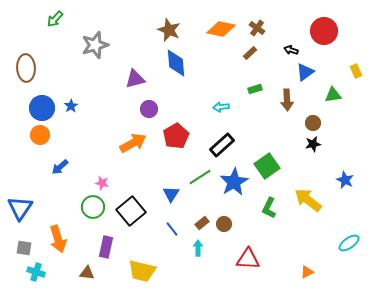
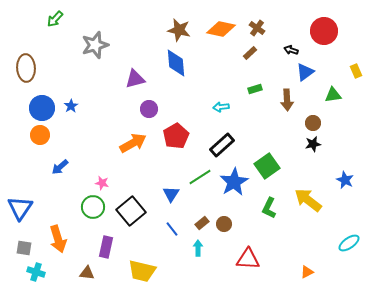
brown star at (169, 30): moved 10 px right; rotated 10 degrees counterclockwise
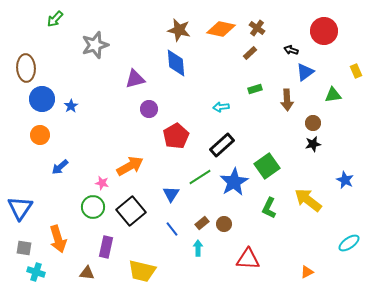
blue circle at (42, 108): moved 9 px up
orange arrow at (133, 143): moved 3 px left, 23 px down
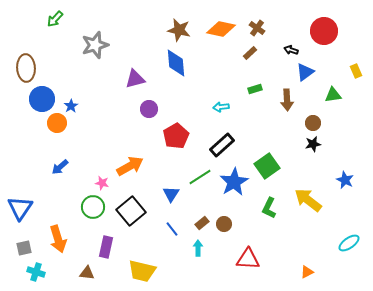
orange circle at (40, 135): moved 17 px right, 12 px up
gray square at (24, 248): rotated 21 degrees counterclockwise
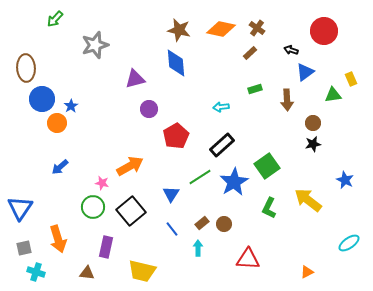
yellow rectangle at (356, 71): moved 5 px left, 8 px down
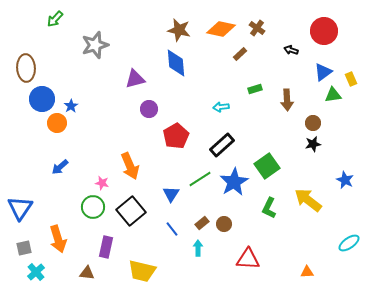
brown rectangle at (250, 53): moved 10 px left, 1 px down
blue triangle at (305, 72): moved 18 px right
orange arrow at (130, 166): rotated 96 degrees clockwise
green line at (200, 177): moved 2 px down
cyan cross at (36, 272): rotated 30 degrees clockwise
orange triangle at (307, 272): rotated 24 degrees clockwise
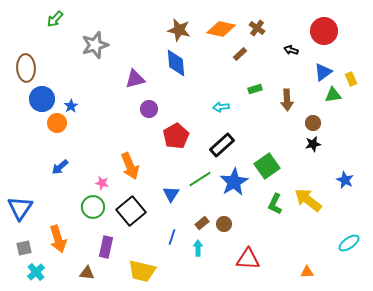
green L-shape at (269, 208): moved 6 px right, 4 px up
blue line at (172, 229): moved 8 px down; rotated 56 degrees clockwise
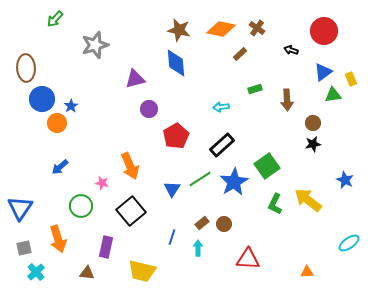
blue triangle at (171, 194): moved 1 px right, 5 px up
green circle at (93, 207): moved 12 px left, 1 px up
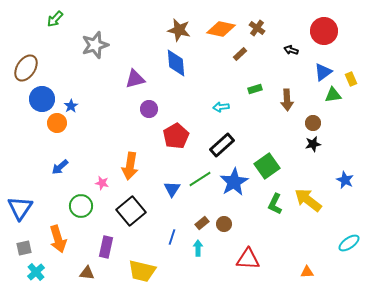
brown ellipse at (26, 68): rotated 36 degrees clockwise
orange arrow at (130, 166): rotated 32 degrees clockwise
